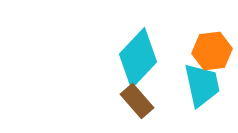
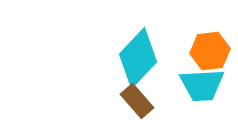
orange hexagon: moved 2 px left
cyan trapezoid: rotated 99 degrees clockwise
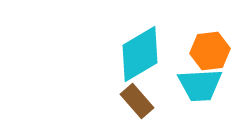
cyan diamond: moved 2 px right, 4 px up; rotated 16 degrees clockwise
cyan trapezoid: moved 2 px left
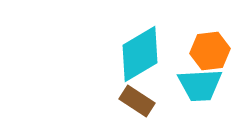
brown rectangle: rotated 16 degrees counterclockwise
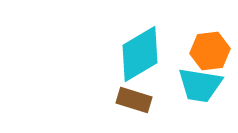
cyan trapezoid: rotated 12 degrees clockwise
brown rectangle: moved 3 px left, 1 px up; rotated 16 degrees counterclockwise
